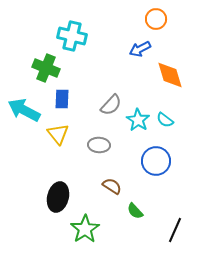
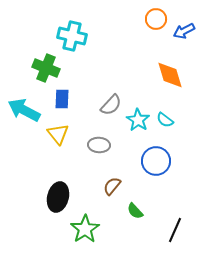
blue arrow: moved 44 px right, 18 px up
brown semicircle: rotated 84 degrees counterclockwise
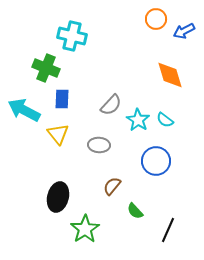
black line: moved 7 px left
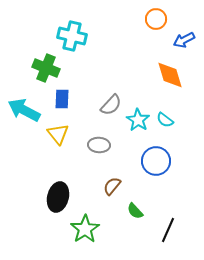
blue arrow: moved 9 px down
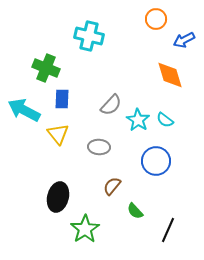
cyan cross: moved 17 px right
gray ellipse: moved 2 px down
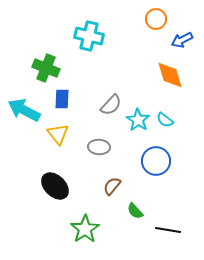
blue arrow: moved 2 px left
black ellipse: moved 3 px left, 11 px up; rotated 60 degrees counterclockwise
black line: rotated 75 degrees clockwise
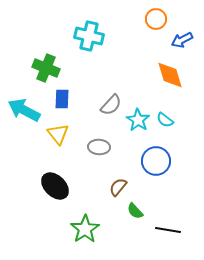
brown semicircle: moved 6 px right, 1 px down
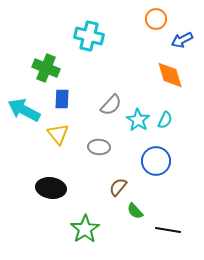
cyan semicircle: rotated 102 degrees counterclockwise
black ellipse: moved 4 px left, 2 px down; rotated 36 degrees counterclockwise
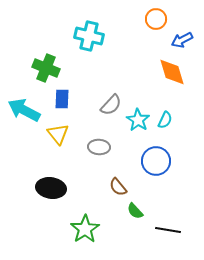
orange diamond: moved 2 px right, 3 px up
brown semicircle: rotated 78 degrees counterclockwise
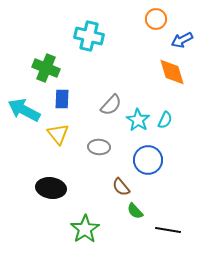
blue circle: moved 8 px left, 1 px up
brown semicircle: moved 3 px right
